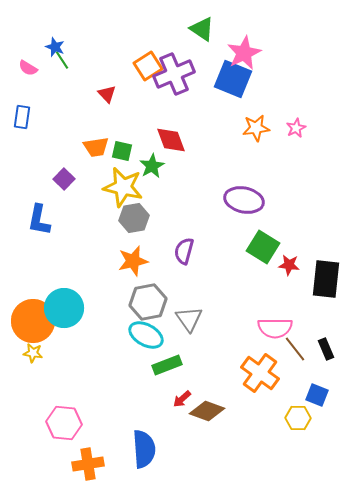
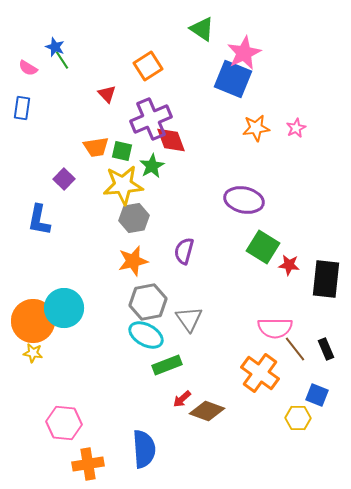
purple cross at (174, 74): moved 23 px left, 45 px down
blue rectangle at (22, 117): moved 9 px up
yellow star at (123, 187): moved 2 px up; rotated 18 degrees counterclockwise
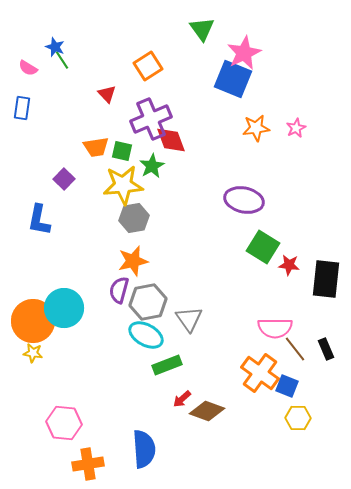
green triangle at (202, 29): rotated 20 degrees clockwise
purple semicircle at (184, 251): moved 65 px left, 39 px down
blue square at (317, 395): moved 30 px left, 9 px up
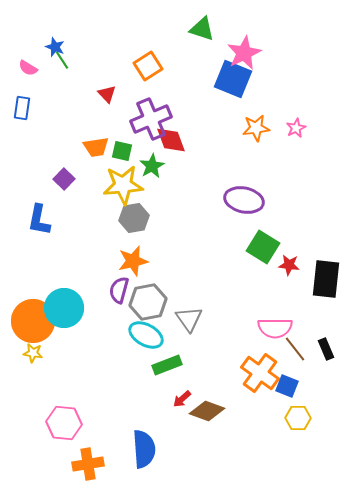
green triangle at (202, 29): rotated 36 degrees counterclockwise
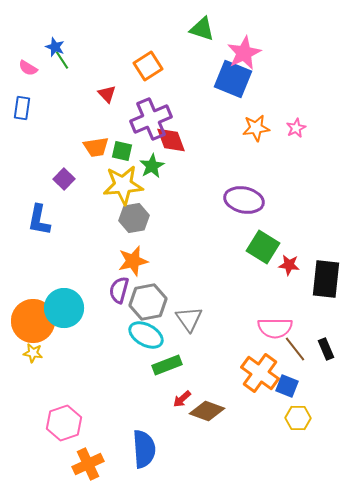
pink hexagon at (64, 423): rotated 24 degrees counterclockwise
orange cross at (88, 464): rotated 16 degrees counterclockwise
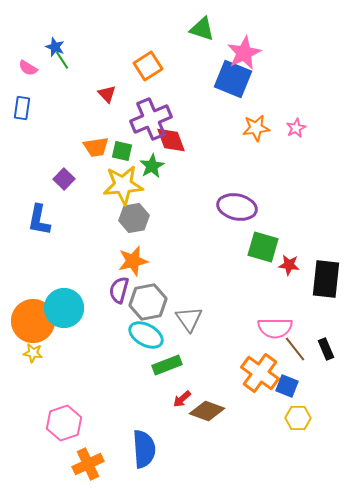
purple ellipse at (244, 200): moved 7 px left, 7 px down
green square at (263, 247): rotated 16 degrees counterclockwise
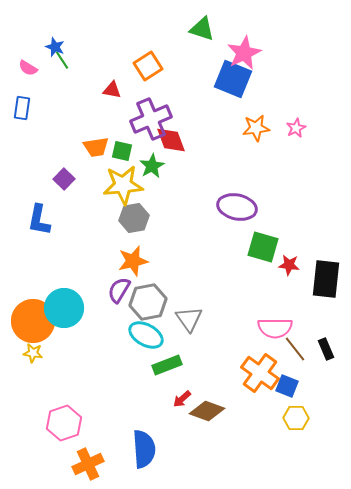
red triangle at (107, 94): moved 5 px right, 4 px up; rotated 36 degrees counterclockwise
purple semicircle at (119, 290): rotated 16 degrees clockwise
yellow hexagon at (298, 418): moved 2 px left
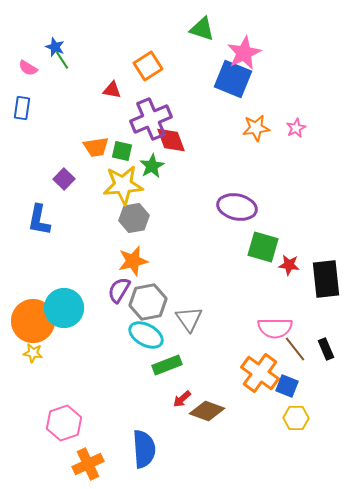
black rectangle at (326, 279): rotated 12 degrees counterclockwise
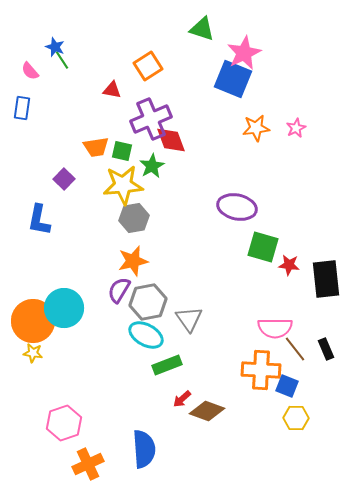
pink semicircle at (28, 68): moved 2 px right, 3 px down; rotated 18 degrees clockwise
orange cross at (260, 373): moved 1 px right, 3 px up; rotated 33 degrees counterclockwise
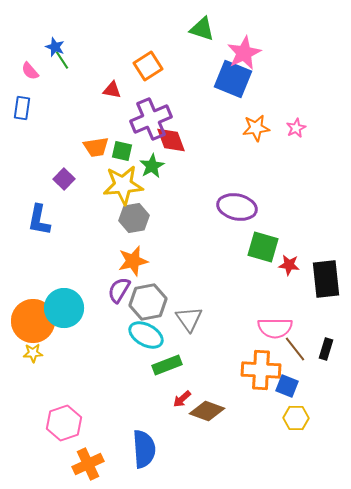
black rectangle at (326, 349): rotated 40 degrees clockwise
yellow star at (33, 353): rotated 12 degrees counterclockwise
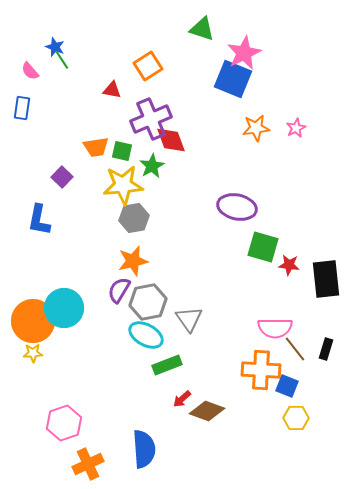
purple square at (64, 179): moved 2 px left, 2 px up
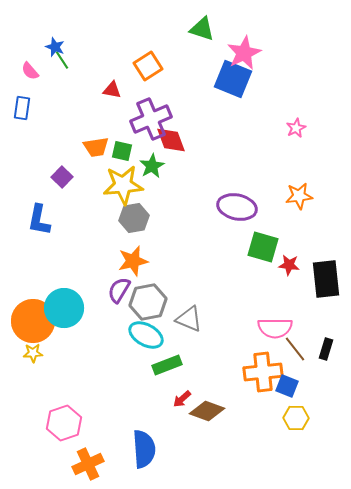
orange star at (256, 128): moved 43 px right, 68 px down
gray triangle at (189, 319): rotated 32 degrees counterclockwise
orange cross at (261, 370): moved 2 px right, 2 px down; rotated 9 degrees counterclockwise
